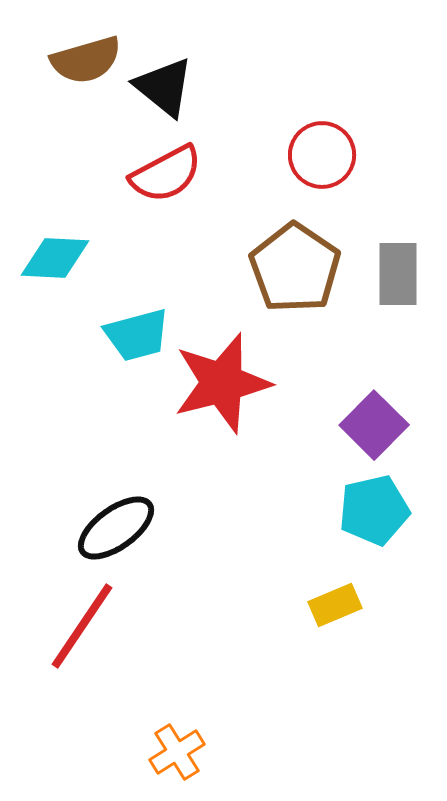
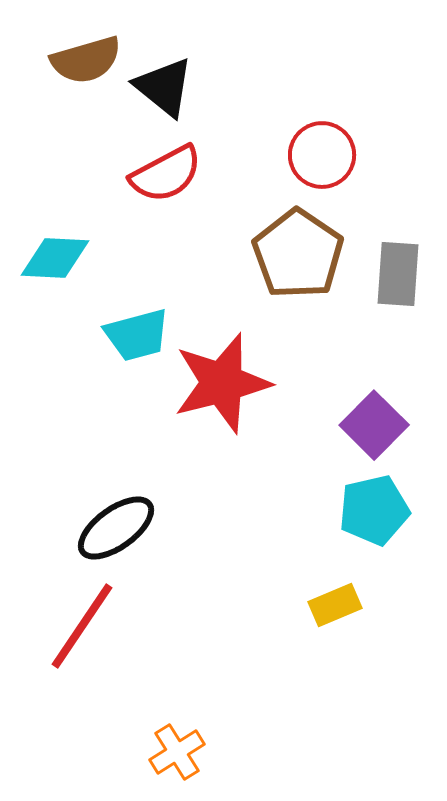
brown pentagon: moved 3 px right, 14 px up
gray rectangle: rotated 4 degrees clockwise
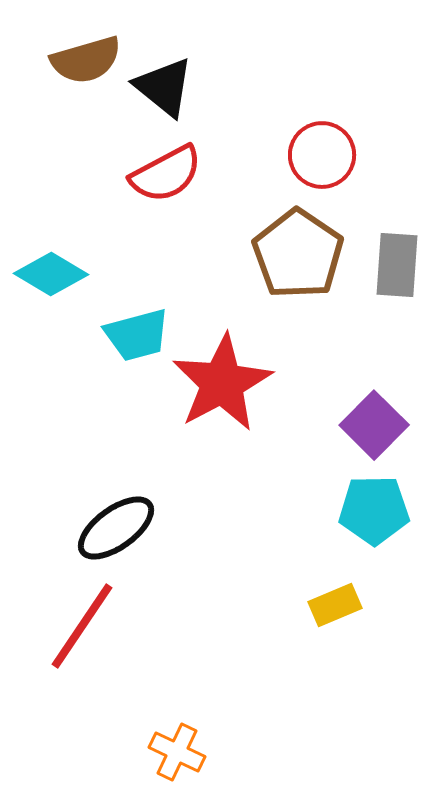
cyan diamond: moved 4 px left, 16 px down; rotated 28 degrees clockwise
gray rectangle: moved 1 px left, 9 px up
red star: rotated 14 degrees counterclockwise
cyan pentagon: rotated 12 degrees clockwise
orange cross: rotated 32 degrees counterclockwise
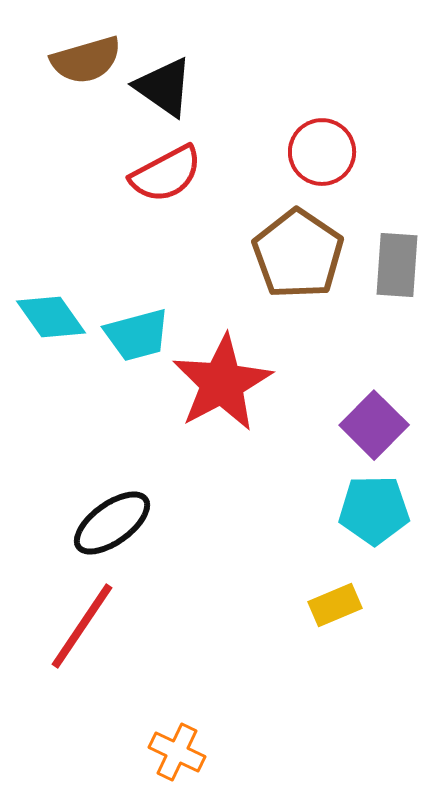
black triangle: rotated 4 degrees counterclockwise
red circle: moved 3 px up
cyan diamond: moved 43 px down; rotated 24 degrees clockwise
black ellipse: moved 4 px left, 5 px up
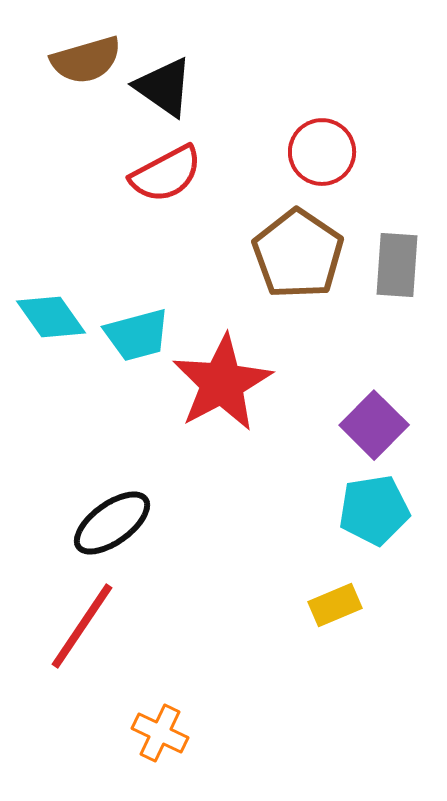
cyan pentagon: rotated 8 degrees counterclockwise
orange cross: moved 17 px left, 19 px up
